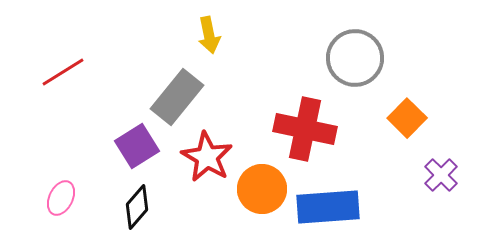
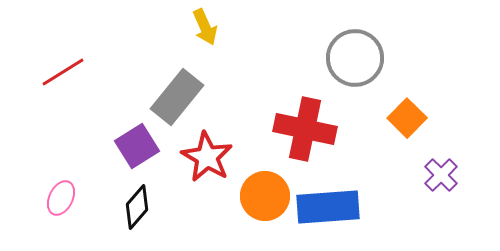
yellow arrow: moved 4 px left, 8 px up; rotated 12 degrees counterclockwise
orange circle: moved 3 px right, 7 px down
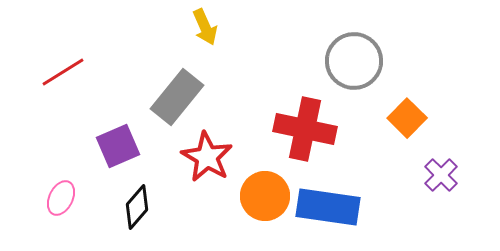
gray circle: moved 1 px left, 3 px down
purple square: moved 19 px left; rotated 9 degrees clockwise
blue rectangle: rotated 12 degrees clockwise
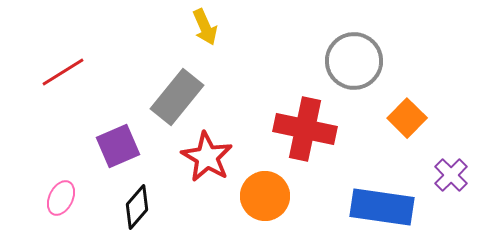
purple cross: moved 10 px right
blue rectangle: moved 54 px right
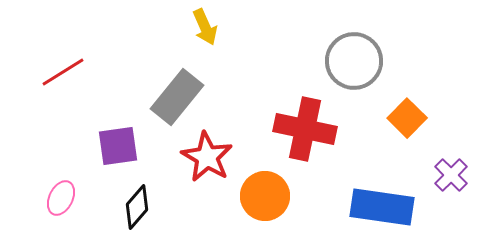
purple square: rotated 15 degrees clockwise
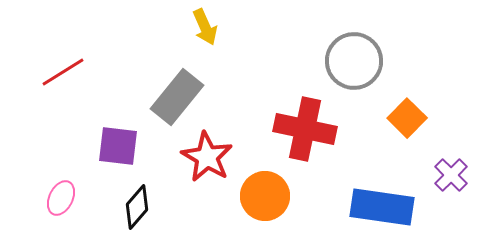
purple square: rotated 15 degrees clockwise
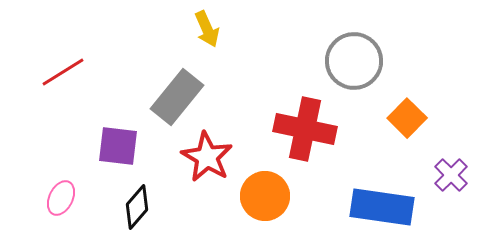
yellow arrow: moved 2 px right, 2 px down
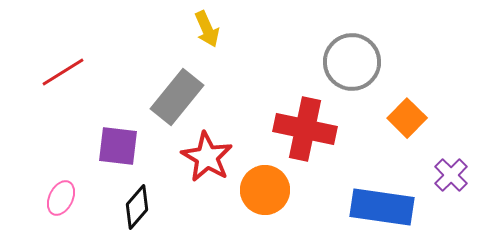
gray circle: moved 2 px left, 1 px down
orange circle: moved 6 px up
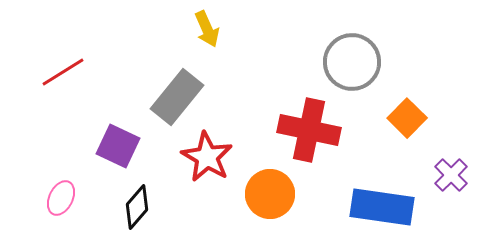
red cross: moved 4 px right, 1 px down
purple square: rotated 18 degrees clockwise
orange circle: moved 5 px right, 4 px down
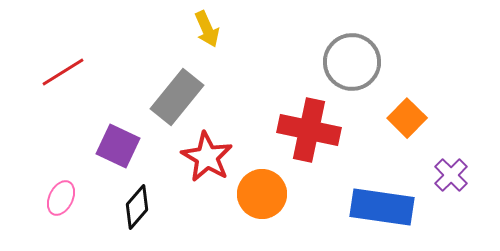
orange circle: moved 8 px left
